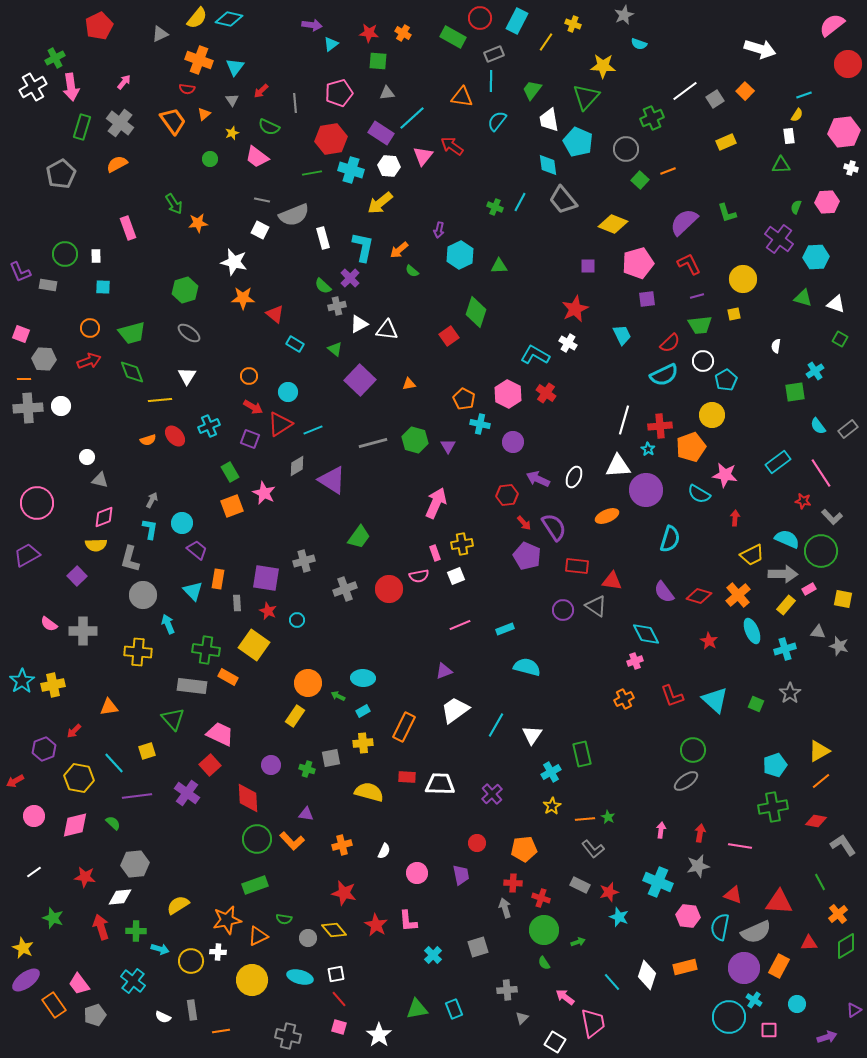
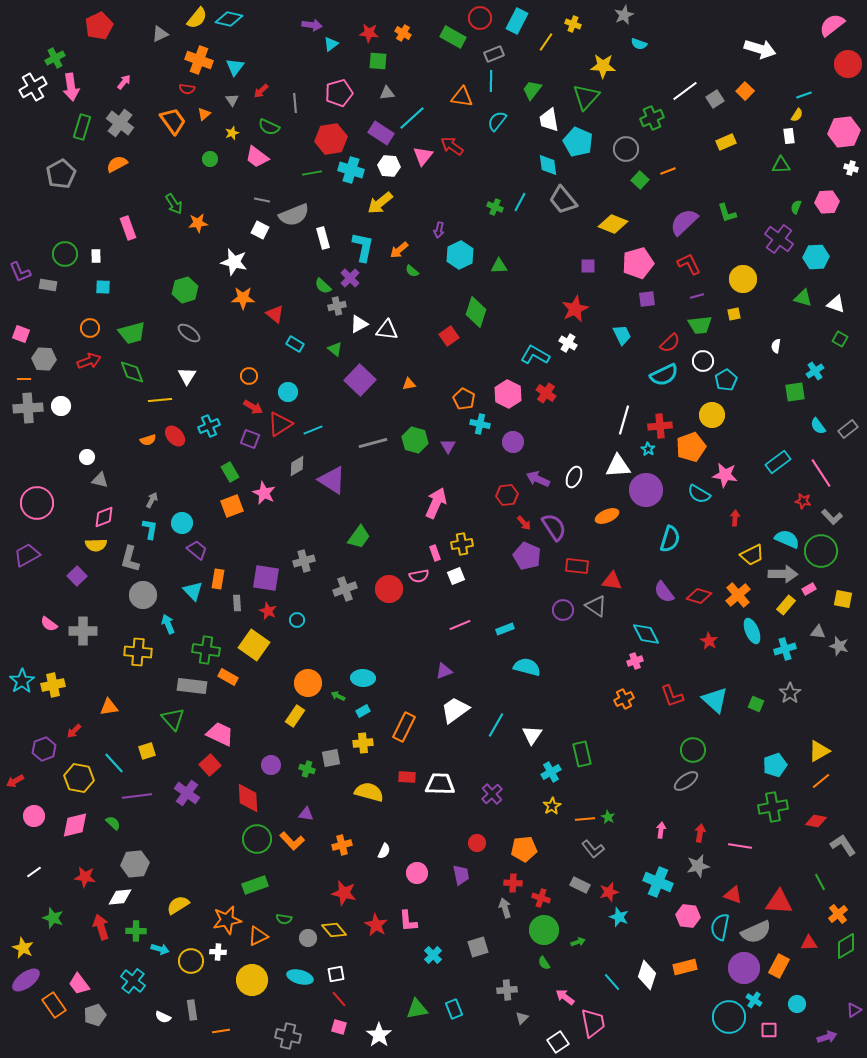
white square at (555, 1042): moved 3 px right; rotated 25 degrees clockwise
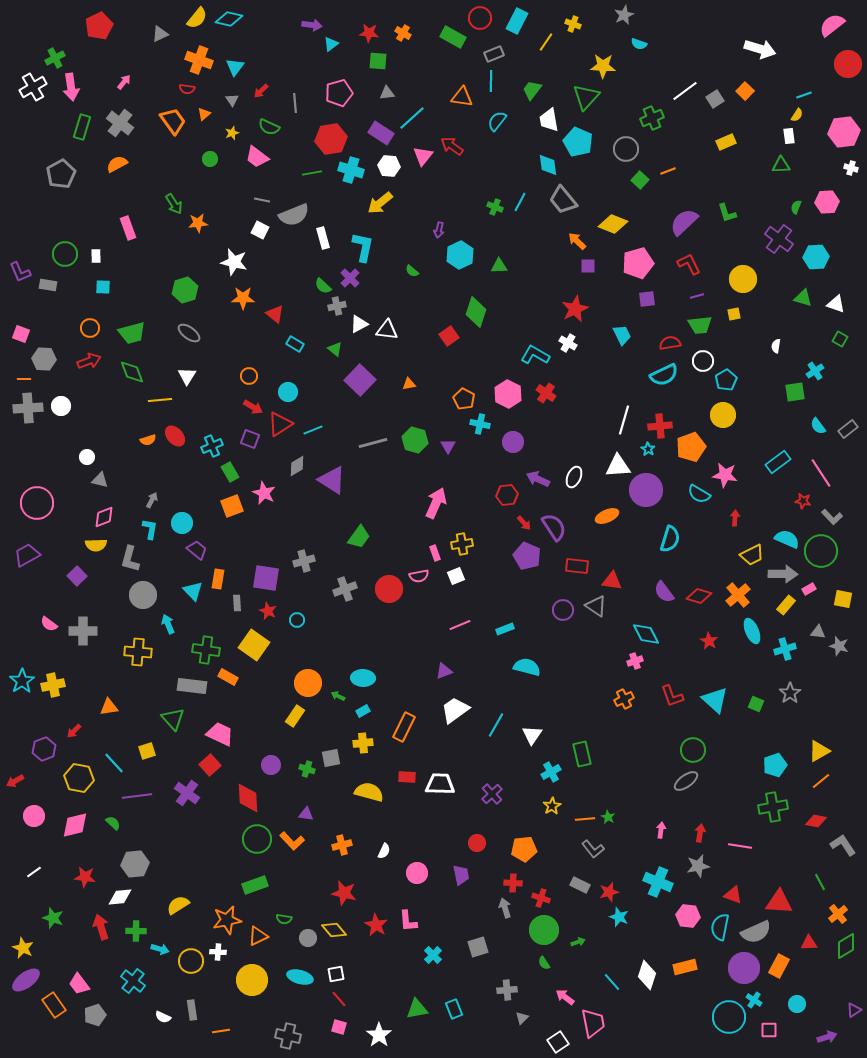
orange arrow at (399, 250): moved 178 px right, 9 px up; rotated 84 degrees clockwise
red semicircle at (670, 343): rotated 145 degrees counterclockwise
yellow circle at (712, 415): moved 11 px right
cyan cross at (209, 426): moved 3 px right, 20 px down
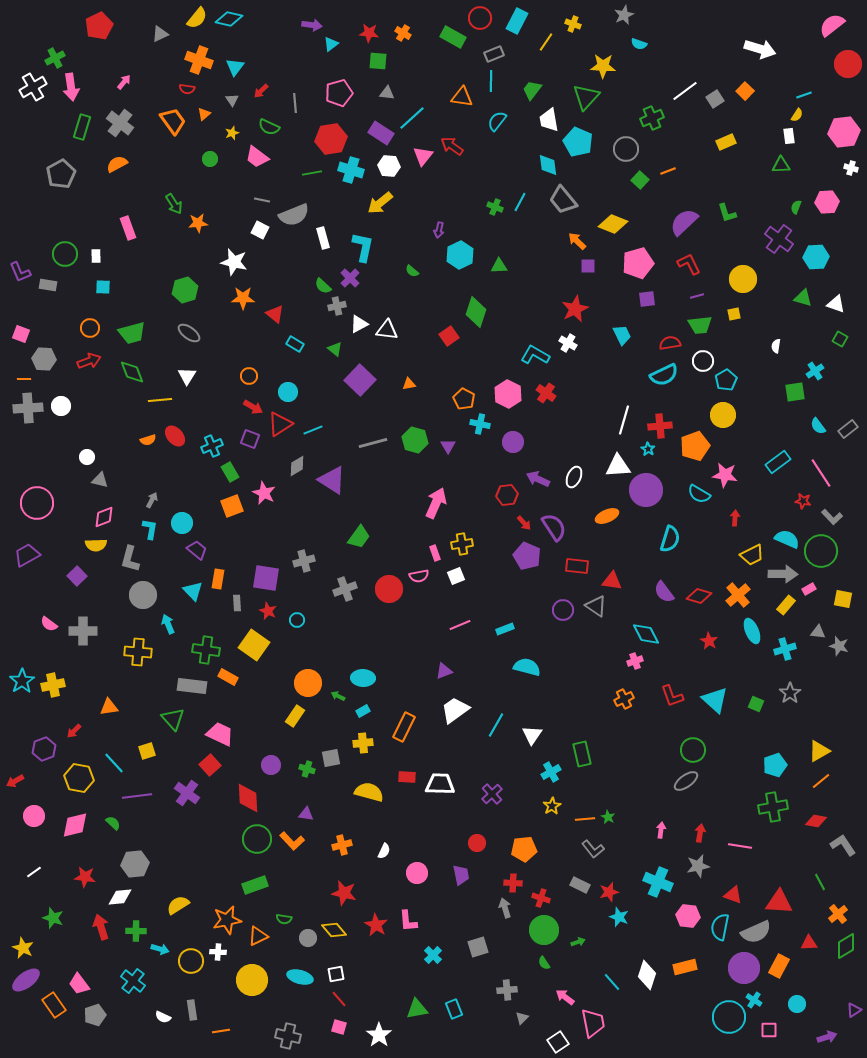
gray triangle at (387, 93): rotated 14 degrees clockwise
orange pentagon at (691, 447): moved 4 px right, 1 px up
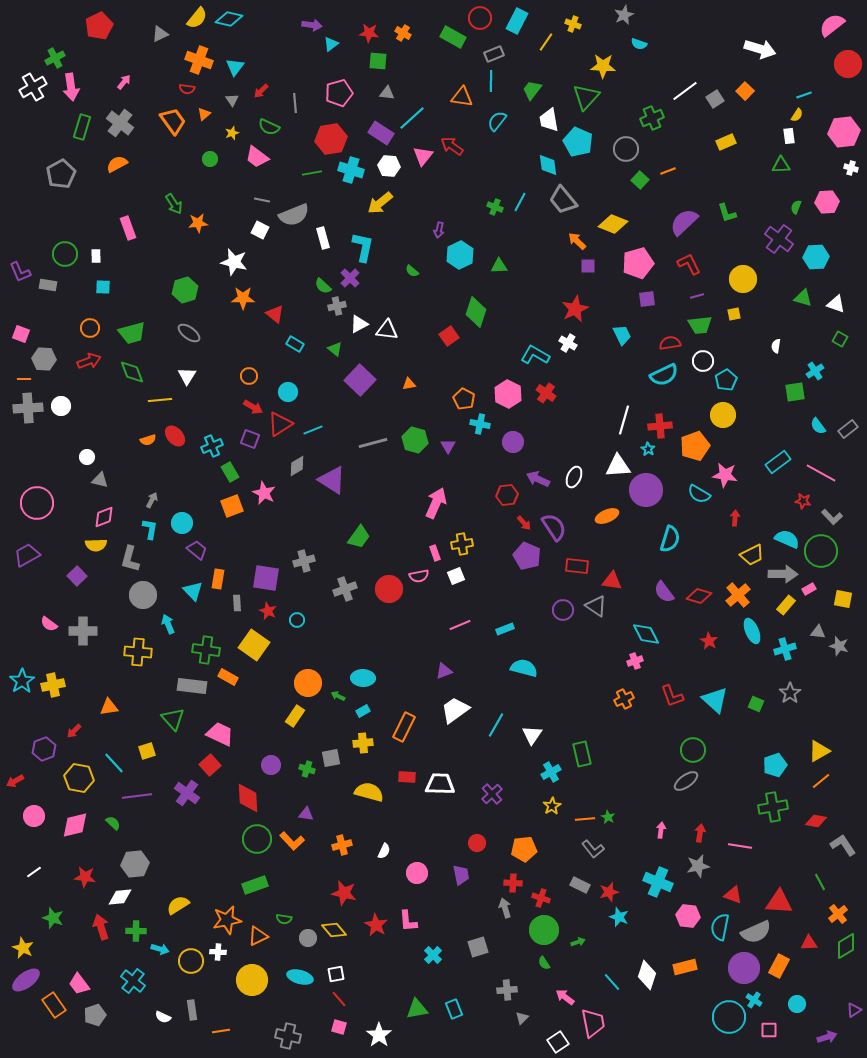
pink line at (821, 473): rotated 28 degrees counterclockwise
cyan semicircle at (527, 667): moved 3 px left, 1 px down
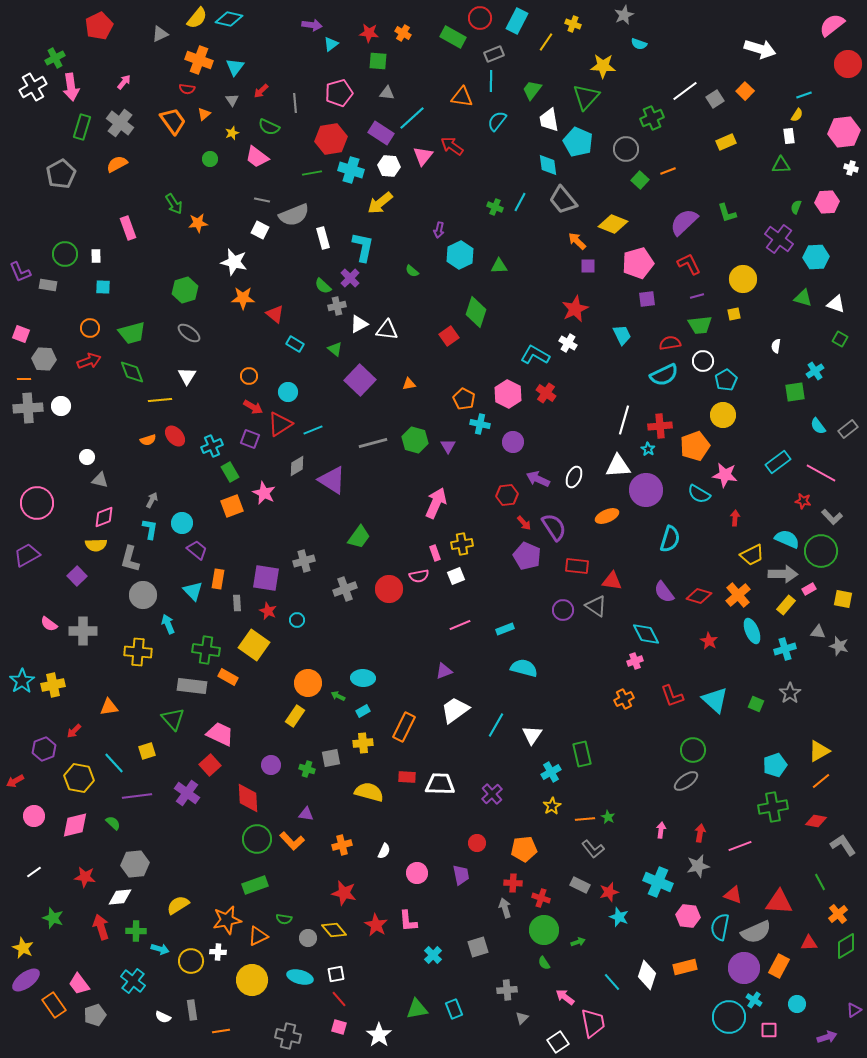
pink line at (740, 846): rotated 30 degrees counterclockwise
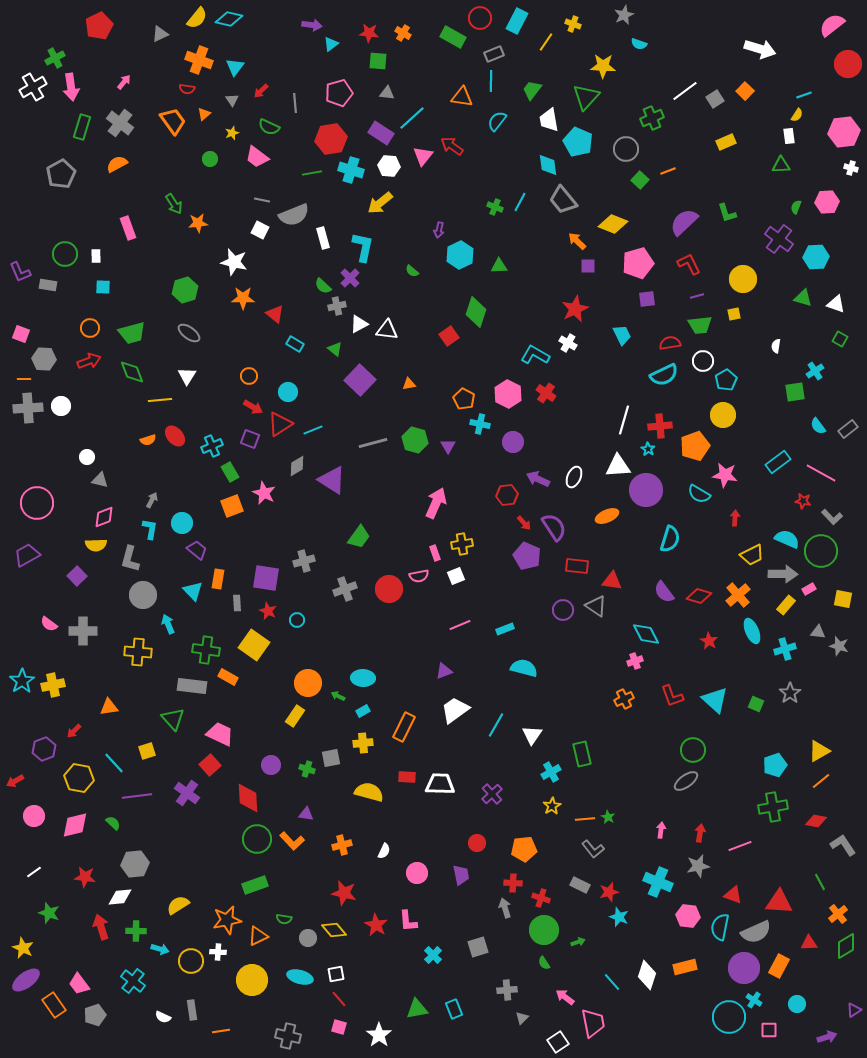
green star at (53, 918): moved 4 px left, 5 px up
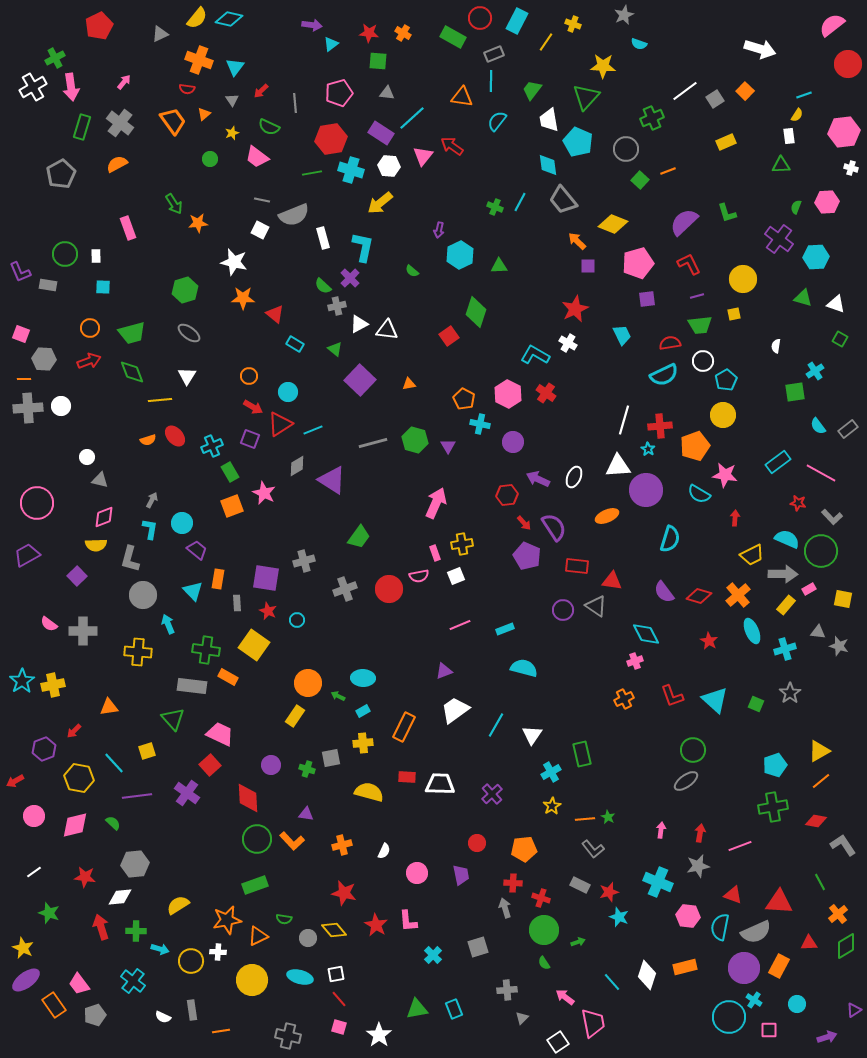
red star at (803, 501): moved 5 px left, 2 px down
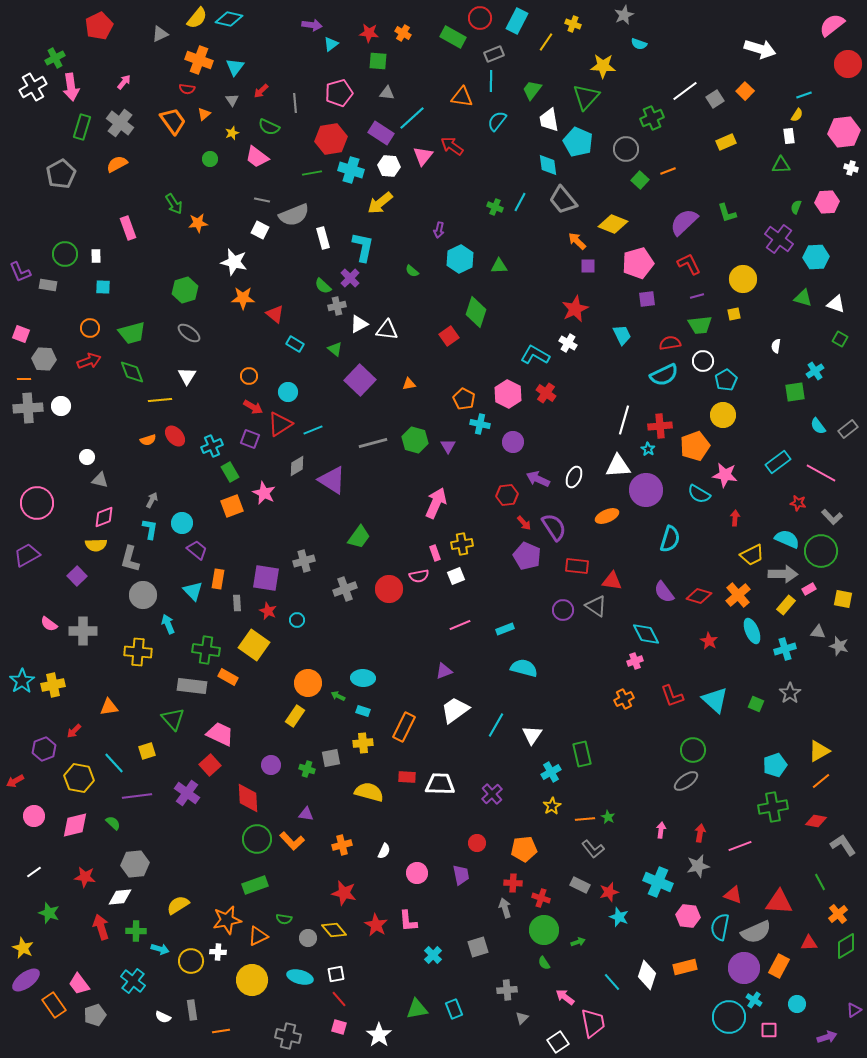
cyan hexagon at (460, 255): moved 4 px down
cyan rectangle at (363, 711): rotated 48 degrees clockwise
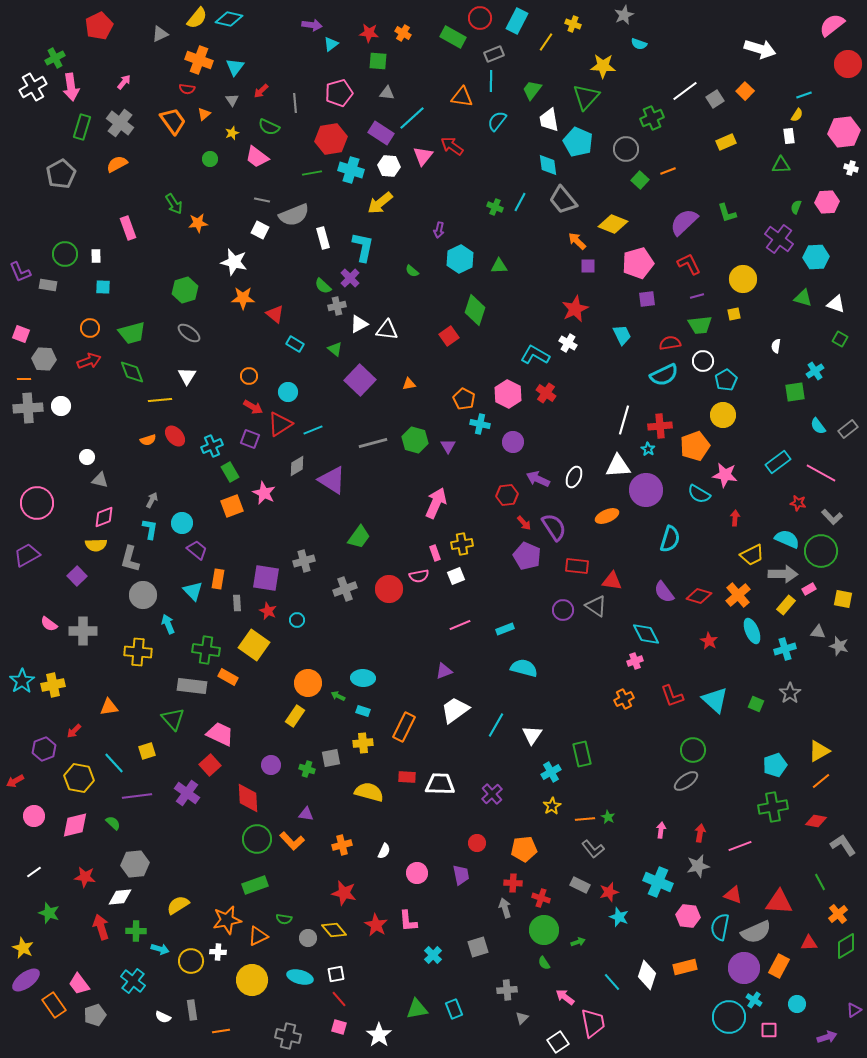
green diamond at (476, 312): moved 1 px left, 2 px up
